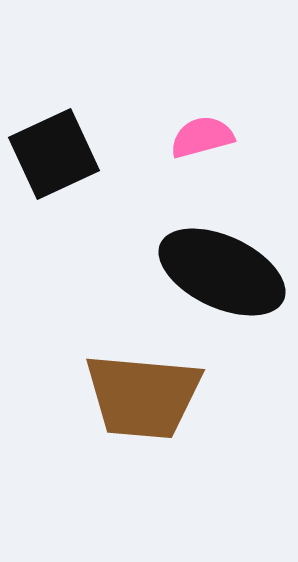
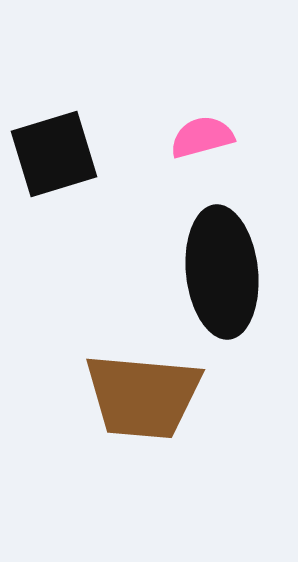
black square: rotated 8 degrees clockwise
black ellipse: rotated 59 degrees clockwise
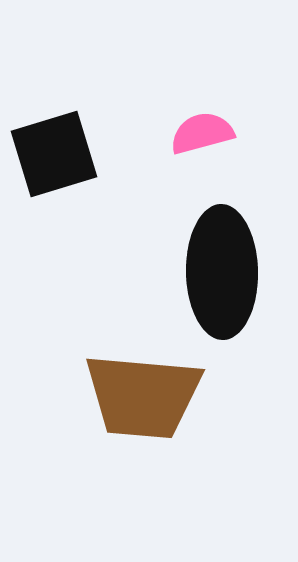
pink semicircle: moved 4 px up
black ellipse: rotated 5 degrees clockwise
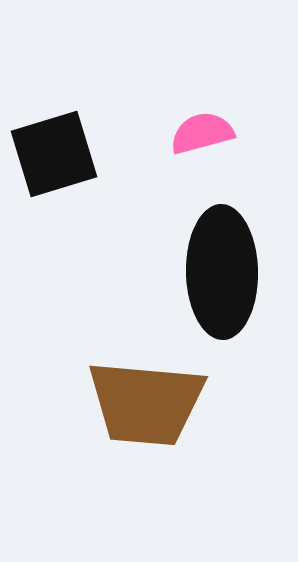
brown trapezoid: moved 3 px right, 7 px down
